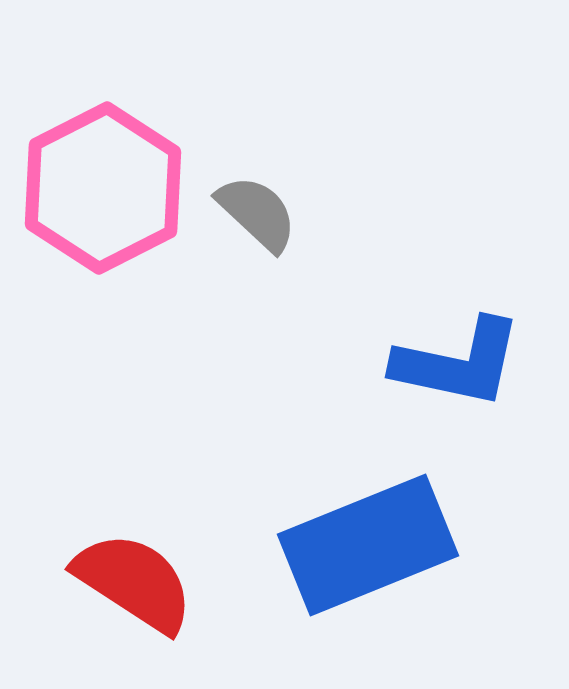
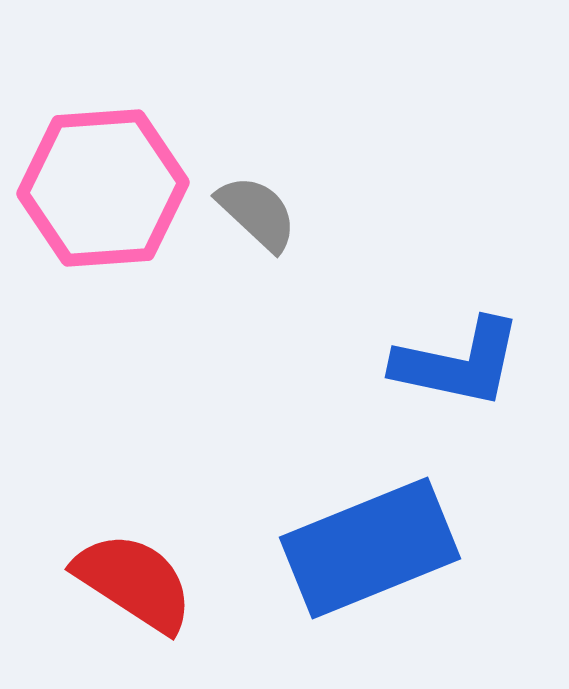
pink hexagon: rotated 23 degrees clockwise
blue rectangle: moved 2 px right, 3 px down
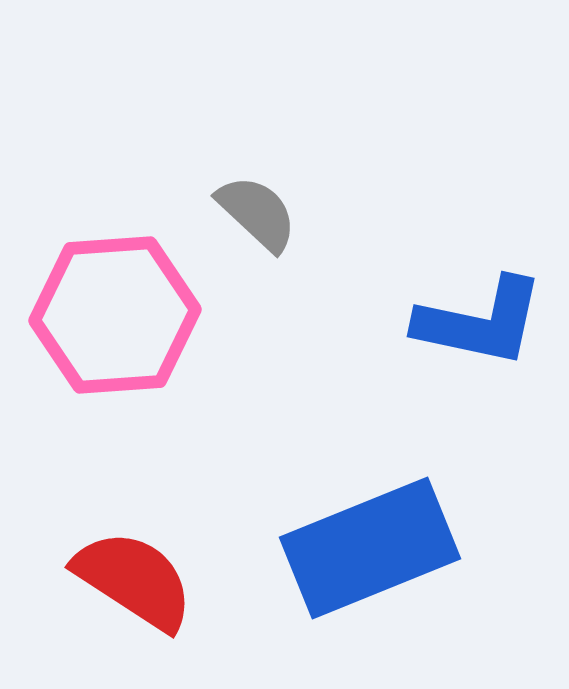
pink hexagon: moved 12 px right, 127 px down
blue L-shape: moved 22 px right, 41 px up
red semicircle: moved 2 px up
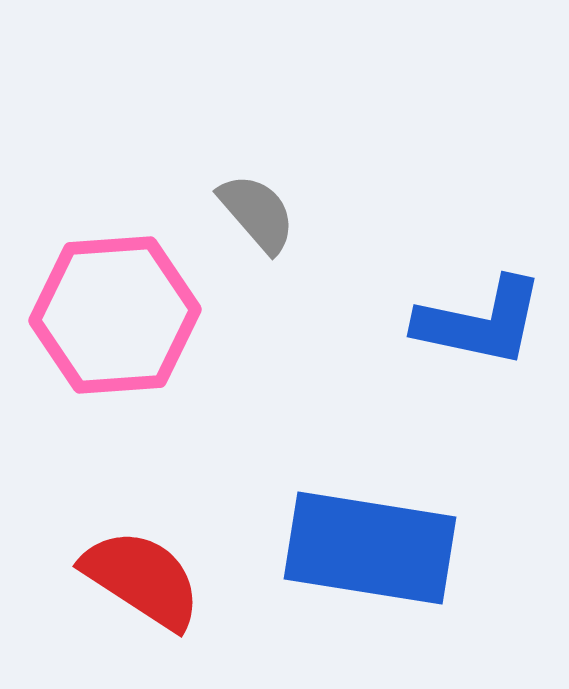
gray semicircle: rotated 6 degrees clockwise
blue rectangle: rotated 31 degrees clockwise
red semicircle: moved 8 px right, 1 px up
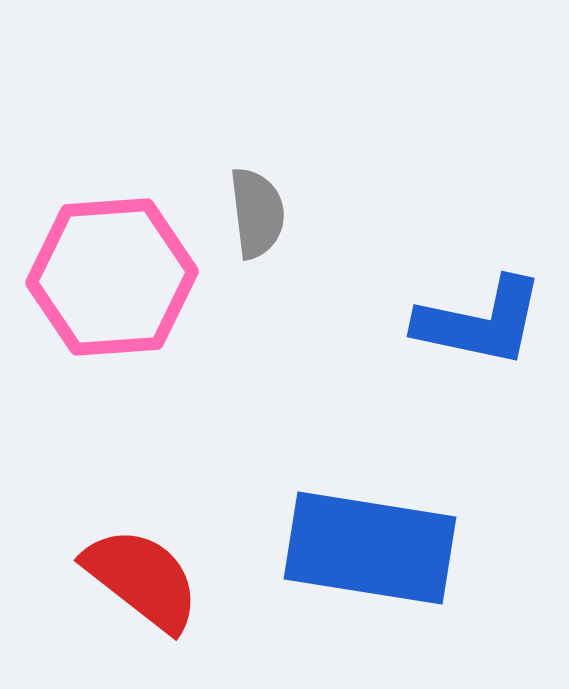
gray semicircle: rotated 34 degrees clockwise
pink hexagon: moved 3 px left, 38 px up
red semicircle: rotated 5 degrees clockwise
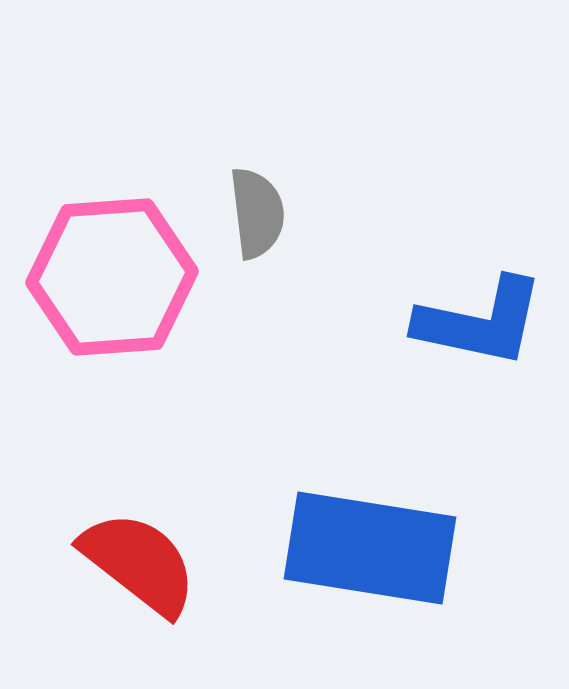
red semicircle: moved 3 px left, 16 px up
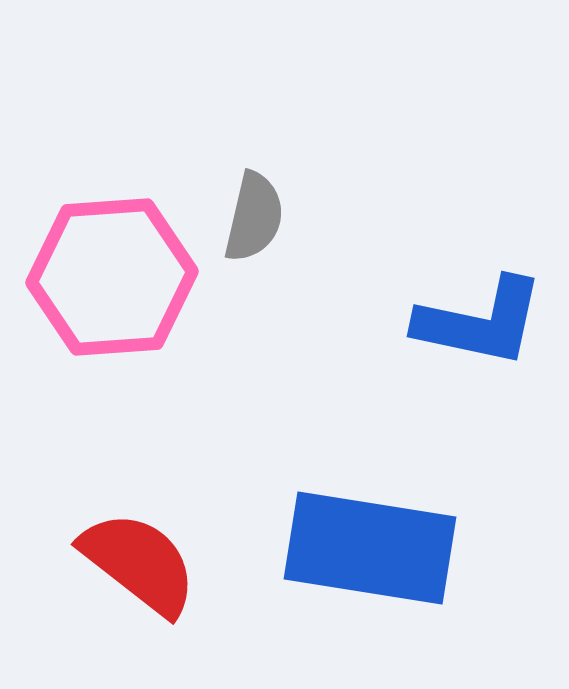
gray semicircle: moved 3 px left, 4 px down; rotated 20 degrees clockwise
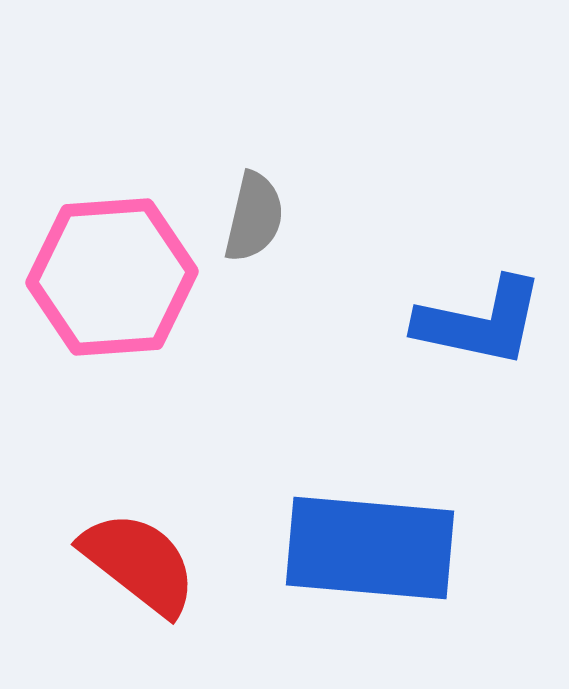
blue rectangle: rotated 4 degrees counterclockwise
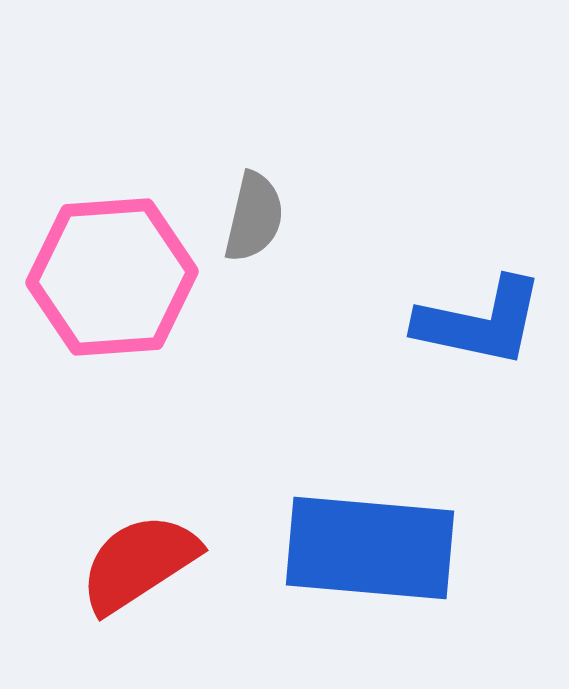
red semicircle: rotated 71 degrees counterclockwise
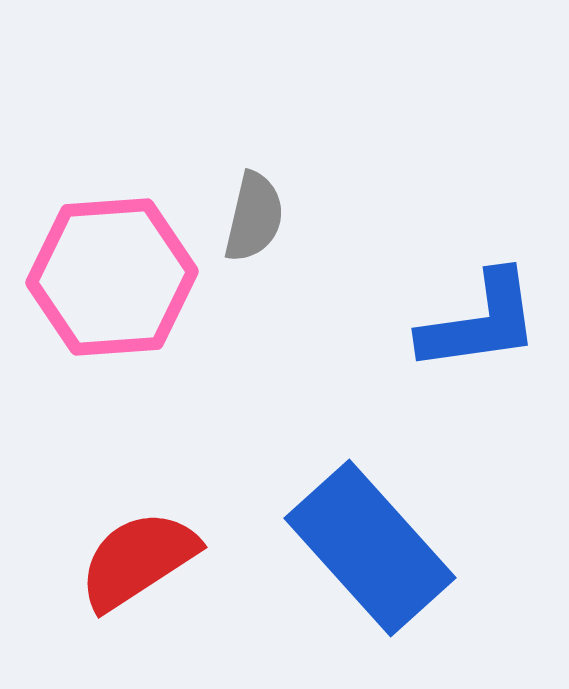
blue L-shape: rotated 20 degrees counterclockwise
blue rectangle: rotated 43 degrees clockwise
red semicircle: moved 1 px left, 3 px up
